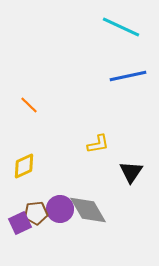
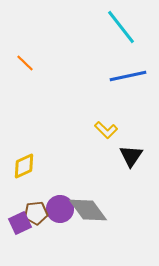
cyan line: rotated 27 degrees clockwise
orange line: moved 4 px left, 42 px up
yellow L-shape: moved 8 px right, 14 px up; rotated 55 degrees clockwise
black triangle: moved 16 px up
gray diamond: rotated 6 degrees counterclockwise
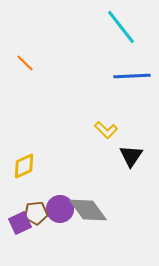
blue line: moved 4 px right; rotated 9 degrees clockwise
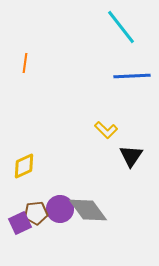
orange line: rotated 54 degrees clockwise
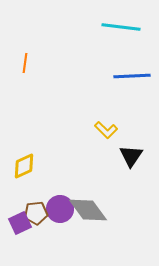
cyan line: rotated 45 degrees counterclockwise
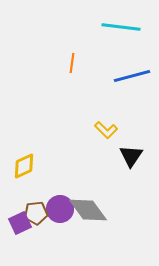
orange line: moved 47 px right
blue line: rotated 12 degrees counterclockwise
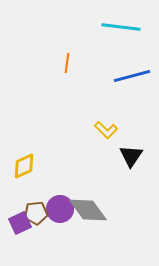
orange line: moved 5 px left
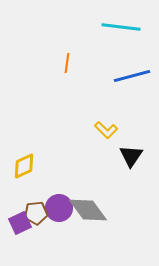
purple circle: moved 1 px left, 1 px up
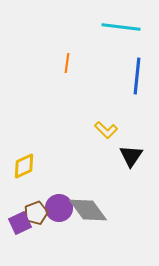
blue line: moved 5 px right; rotated 69 degrees counterclockwise
brown pentagon: rotated 15 degrees counterclockwise
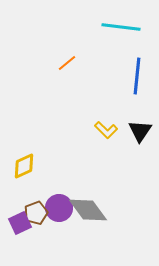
orange line: rotated 42 degrees clockwise
black triangle: moved 9 px right, 25 px up
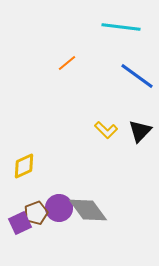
blue line: rotated 60 degrees counterclockwise
black triangle: rotated 10 degrees clockwise
